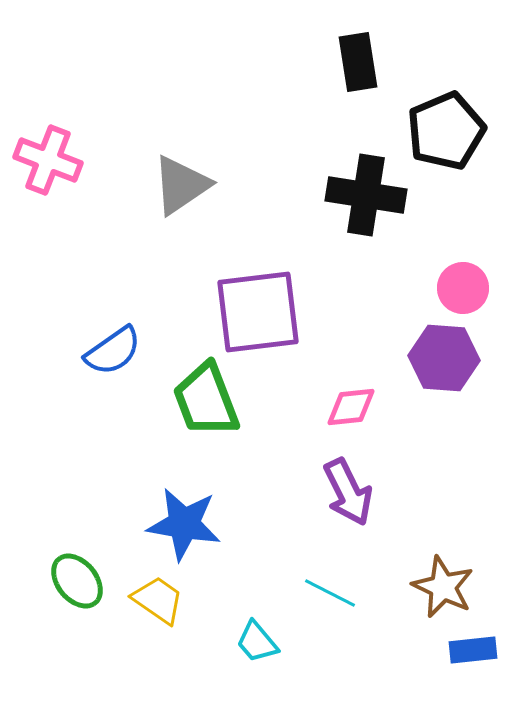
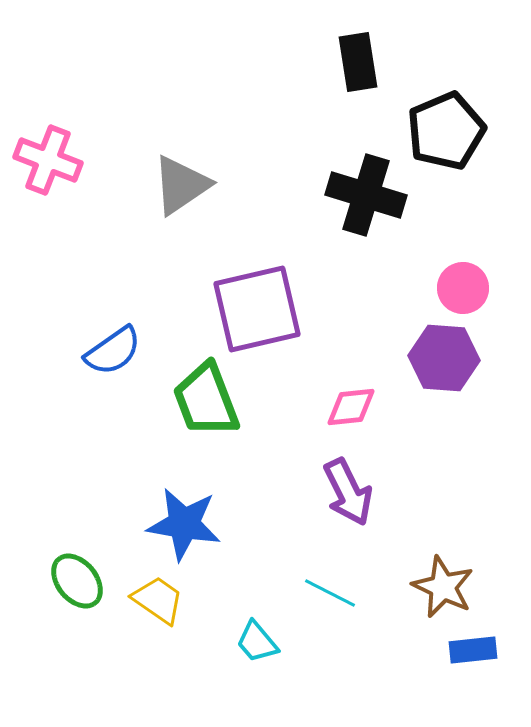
black cross: rotated 8 degrees clockwise
purple square: moved 1 px left, 3 px up; rotated 6 degrees counterclockwise
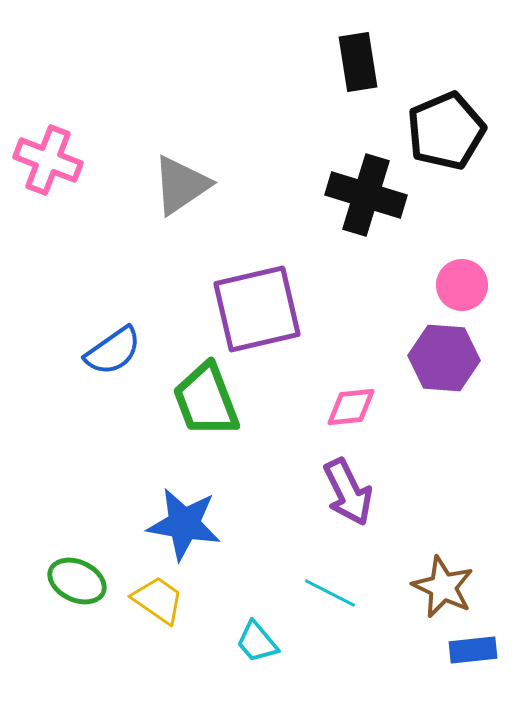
pink circle: moved 1 px left, 3 px up
green ellipse: rotated 26 degrees counterclockwise
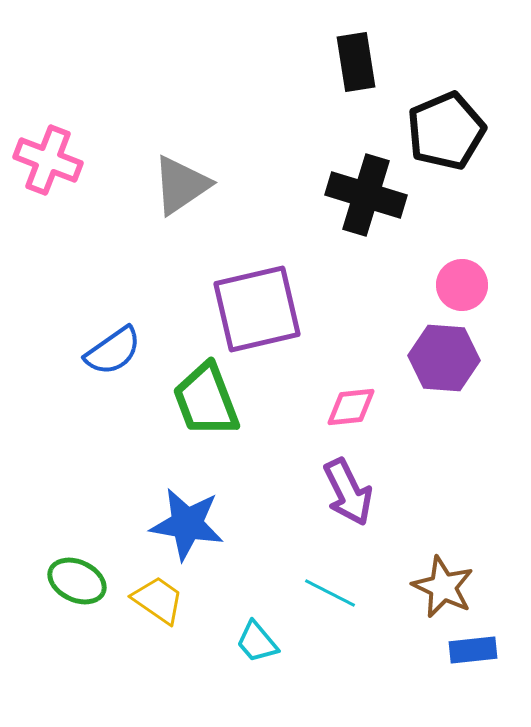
black rectangle: moved 2 px left
blue star: moved 3 px right
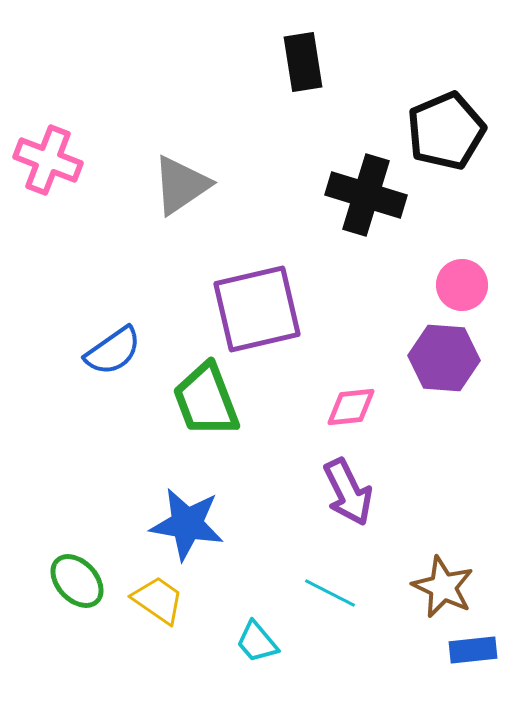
black rectangle: moved 53 px left
green ellipse: rotated 22 degrees clockwise
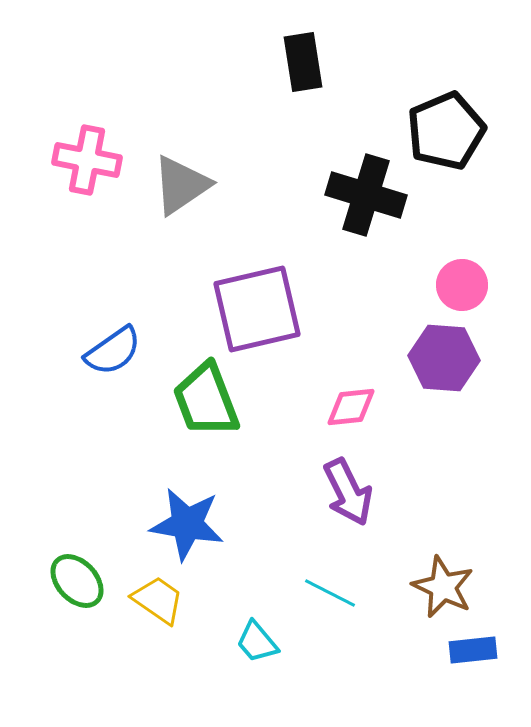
pink cross: moved 39 px right; rotated 10 degrees counterclockwise
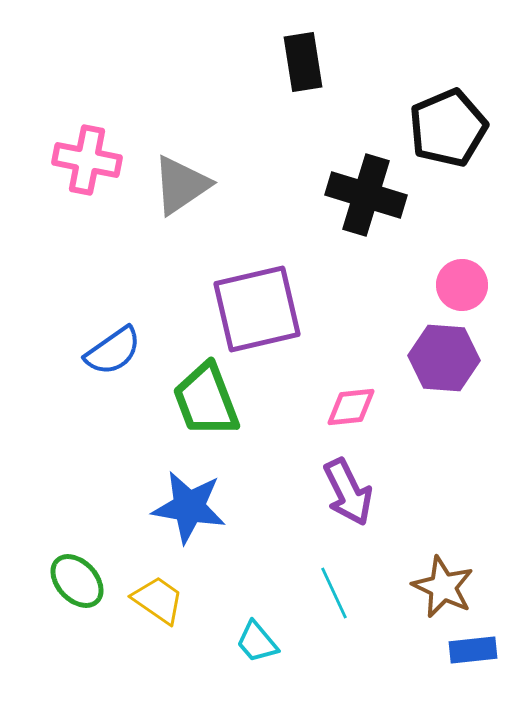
black pentagon: moved 2 px right, 3 px up
blue star: moved 2 px right, 17 px up
cyan line: moved 4 px right; rotated 38 degrees clockwise
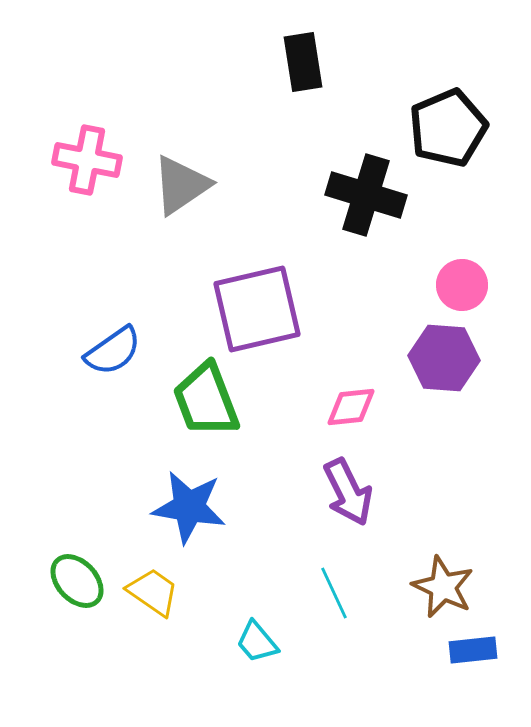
yellow trapezoid: moved 5 px left, 8 px up
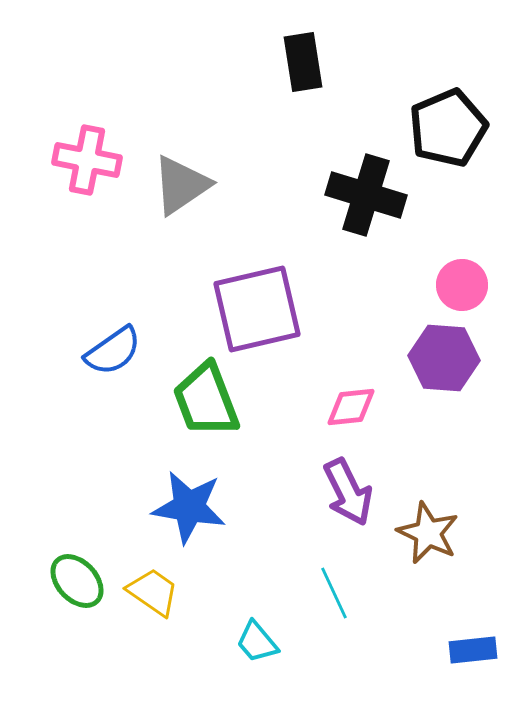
brown star: moved 15 px left, 54 px up
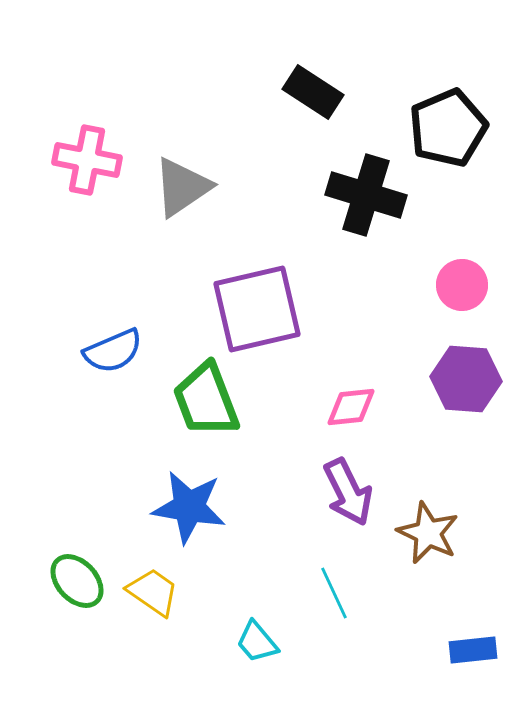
black rectangle: moved 10 px right, 30 px down; rotated 48 degrees counterclockwise
gray triangle: moved 1 px right, 2 px down
blue semicircle: rotated 12 degrees clockwise
purple hexagon: moved 22 px right, 21 px down
